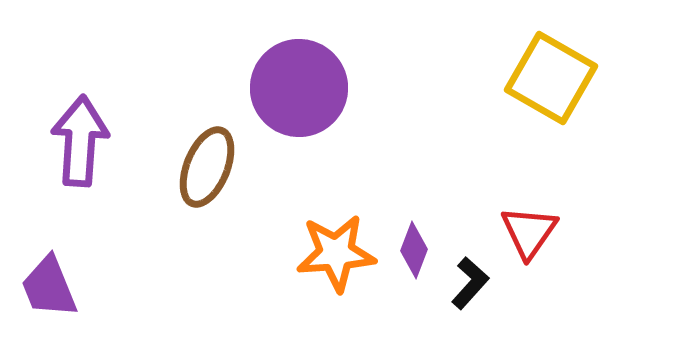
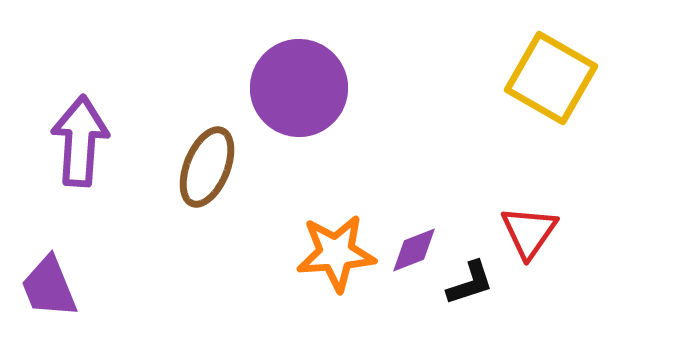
purple diamond: rotated 48 degrees clockwise
black L-shape: rotated 30 degrees clockwise
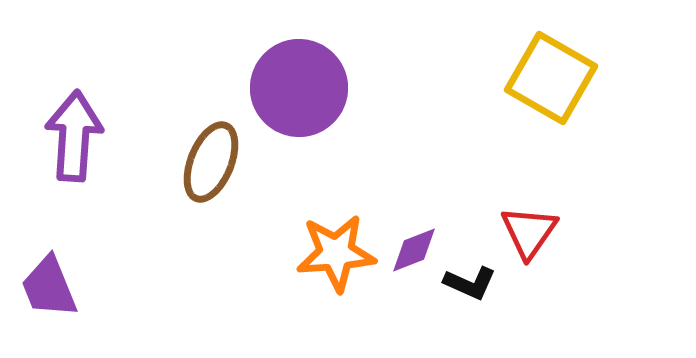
purple arrow: moved 6 px left, 5 px up
brown ellipse: moved 4 px right, 5 px up
black L-shape: rotated 42 degrees clockwise
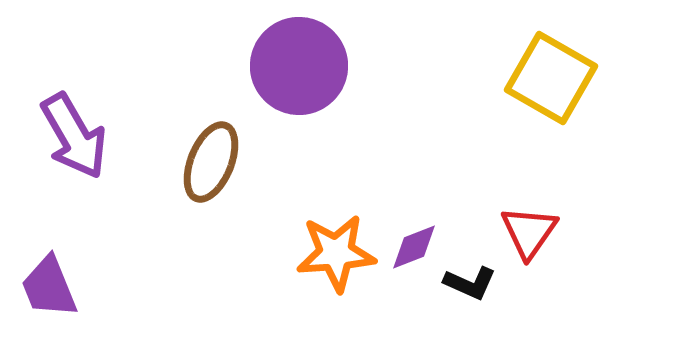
purple circle: moved 22 px up
purple arrow: rotated 146 degrees clockwise
purple diamond: moved 3 px up
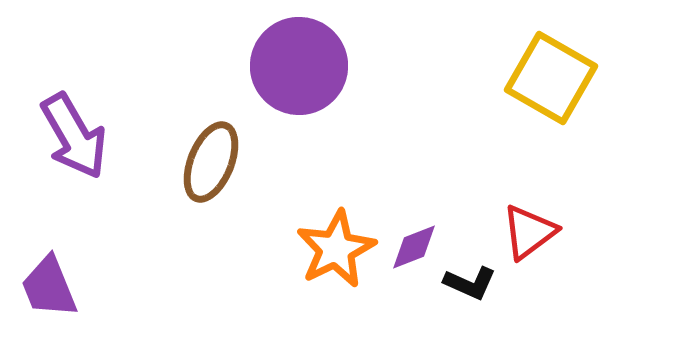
red triangle: rotated 18 degrees clockwise
orange star: moved 4 px up; rotated 22 degrees counterclockwise
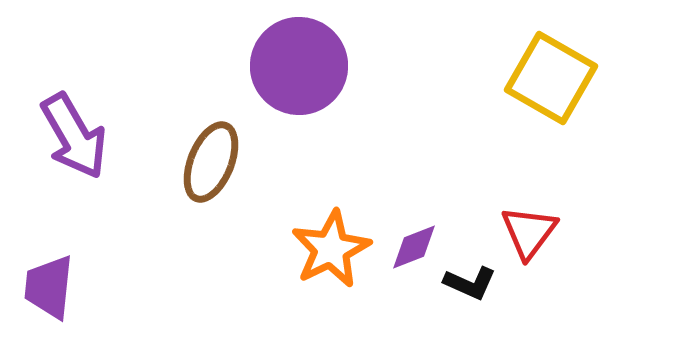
red triangle: rotated 16 degrees counterclockwise
orange star: moved 5 px left
purple trapezoid: rotated 28 degrees clockwise
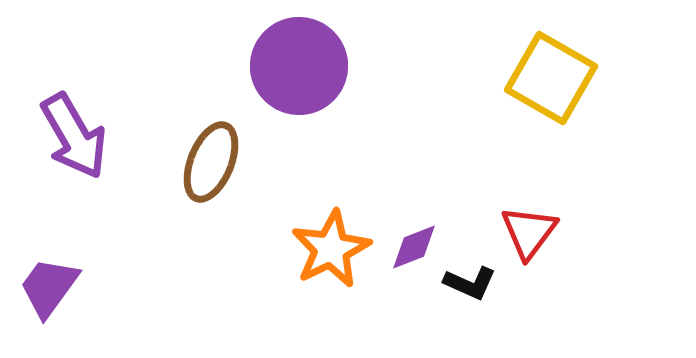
purple trapezoid: rotated 30 degrees clockwise
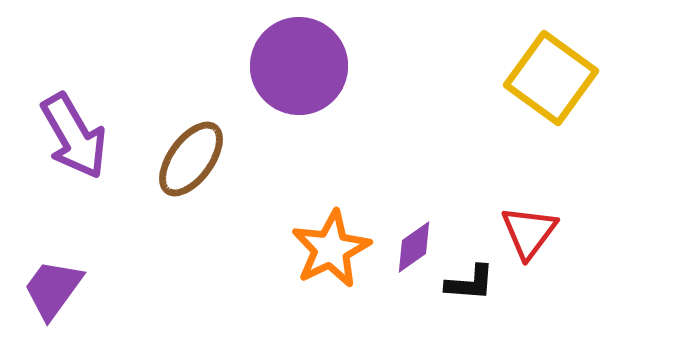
yellow square: rotated 6 degrees clockwise
brown ellipse: moved 20 px left, 3 px up; rotated 14 degrees clockwise
purple diamond: rotated 14 degrees counterclockwise
black L-shape: rotated 20 degrees counterclockwise
purple trapezoid: moved 4 px right, 2 px down
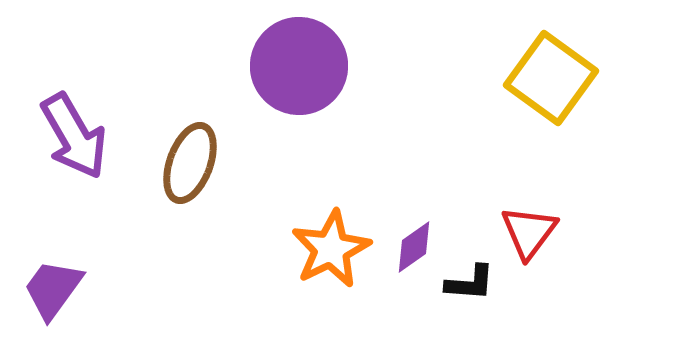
brown ellipse: moved 1 px left, 4 px down; rotated 16 degrees counterclockwise
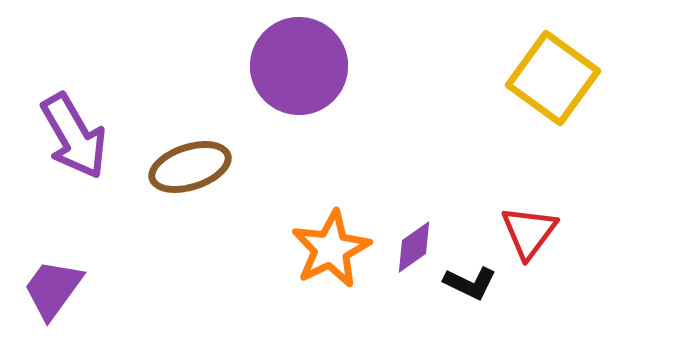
yellow square: moved 2 px right
brown ellipse: moved 4 px down; rotated 52 degrees clockwise
black L-shape: rotated 22 degrees clockwise
